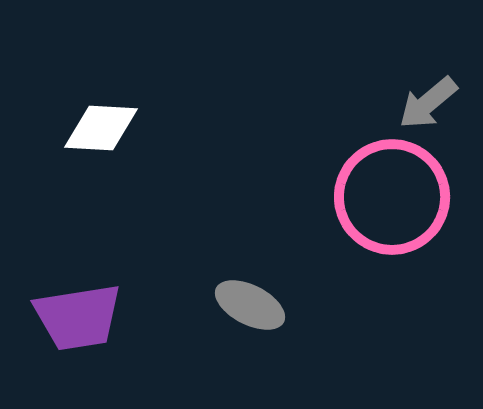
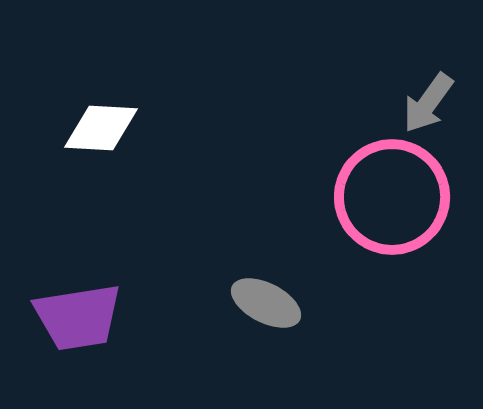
gray arrow: rotated 14 degrees counterclockwise
gray ellipse: moved 16 px right, 2 px up
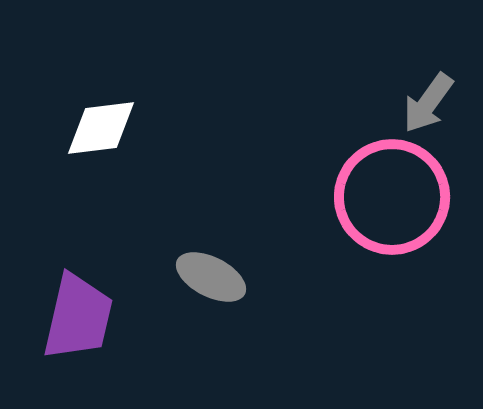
white diamond: rotated 10 degrees counterclockwise
gray ellipse: moved 55 px left, 26 px up
purple trapezoid: rotated 68 degrees counterclockwise
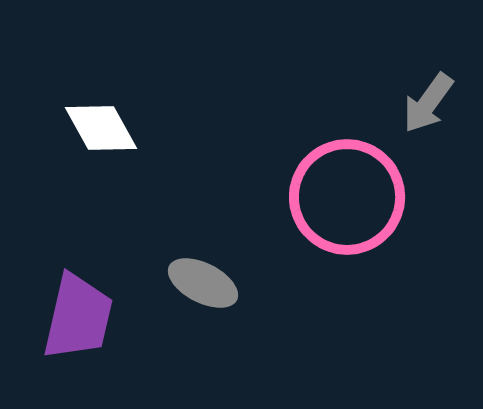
white diamond: rotated 68 degrees clockwise
pink circle: moved 45 px left
gray ellipse: moved 8 px left, 6 px down
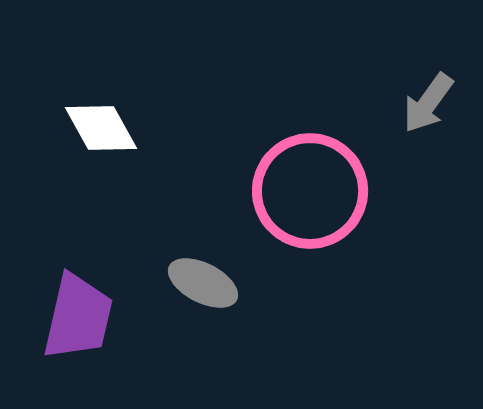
pink circle: moved 37 px left, 6 px up
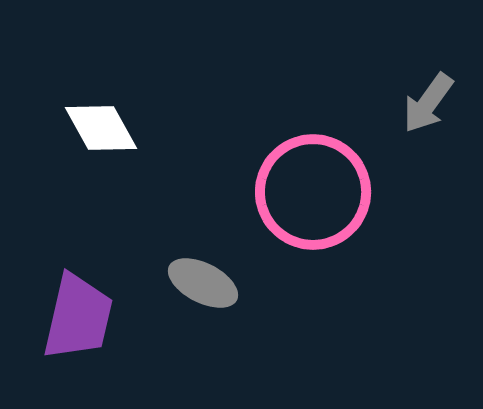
pink circle: moved 3 px right, 1 px down
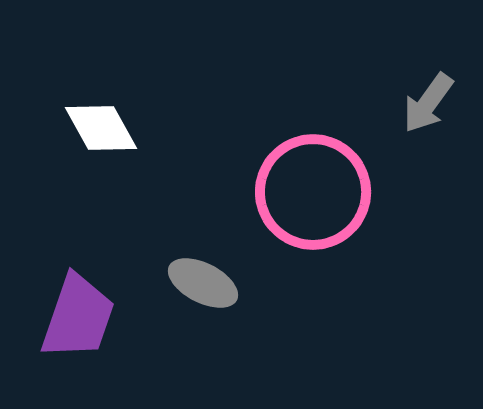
purple trapezoid: rotated 6 degrees clockwise
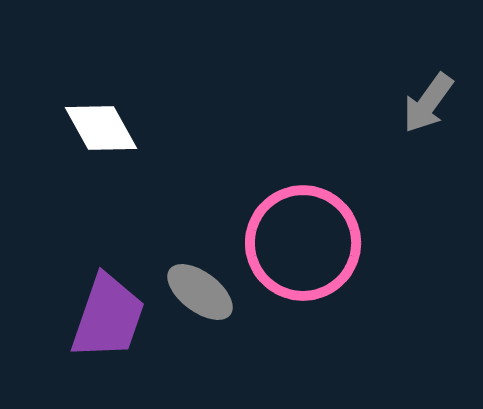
pink circle: moved 10 px left, 51 px down
gray ellipse: moved 3 px left, 9 px down; rotated 10 degrees clockwise
purple trapezoid: moved 30 px right
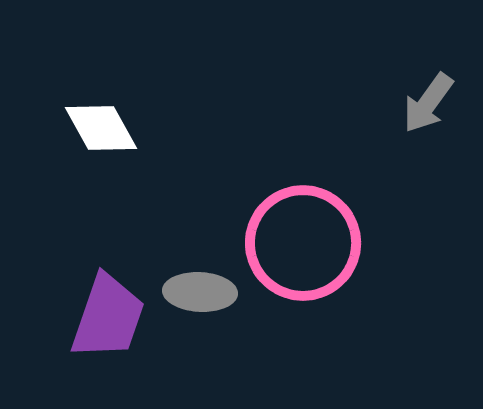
gray ellipse: rotated 34 degrees counterclockwise
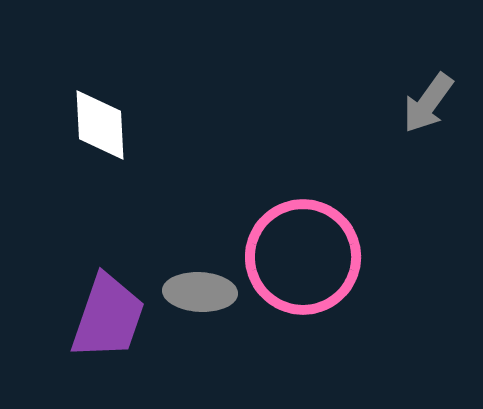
white diamond: moved 1 px left, 3 px up; rotated 26 degrees clockwise
pink circle: moved 14 px down
